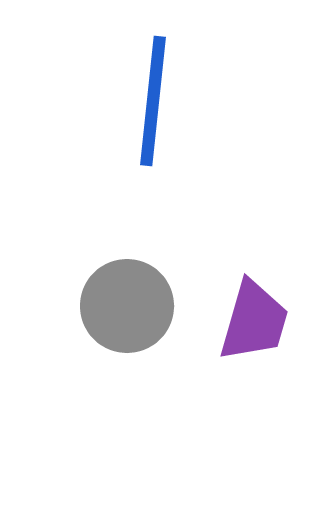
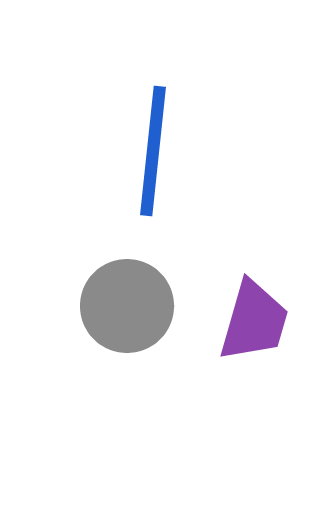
blue line: moved 50 px down
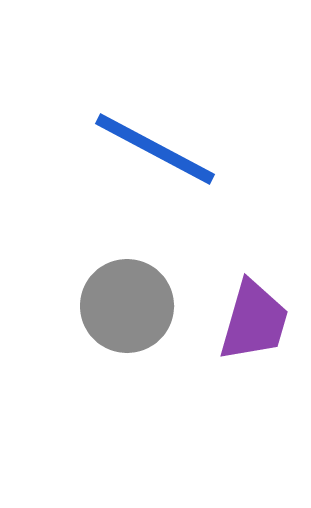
blue line: moved 2 px right, 2 px up; rotated 68 degrees counterclockwise
